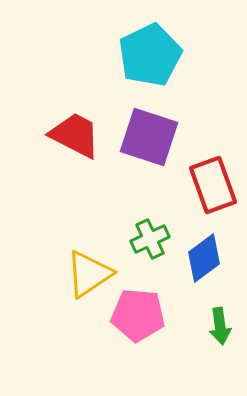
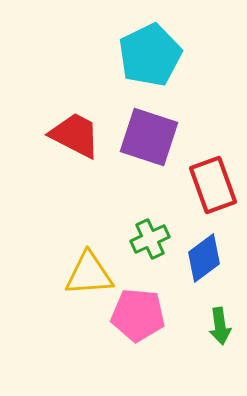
yellow triangle: rotated 30 degrees clockwise
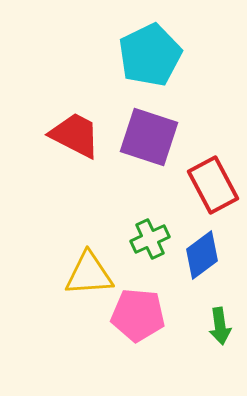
red rectangle: rotated 8 degrees counterclockwise
blue diamond: moved 2 px left, 3 px up
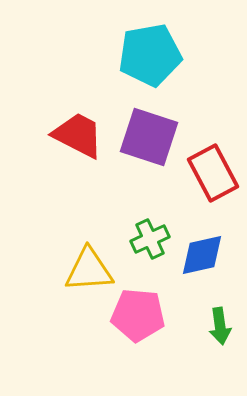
cyan pentagon: rotated 16 degrees clockwise
red trapezoid: moved 3 px right
red rectangle: moved 12 px up
blue diamond: rotated 24 degrees clockwise
yellow triangle: moved 4 px up
